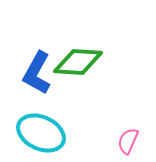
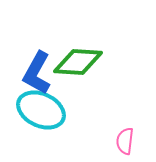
cyan ellipse: moved 23 px up
pink semicircle: moved 3 px left; rotated 16 degrees counterclockwise
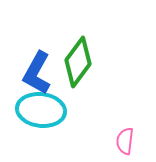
green diamond: rotated 57 degrees counterclockwise
cyan ellipse: rotated 18 degrees counterclockwise
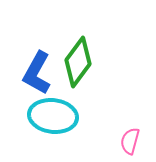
cyan ellipse: moved 12 px right, 6 px down
pink semicircle: moved 5 px right; rotated 8 degrees clockwise
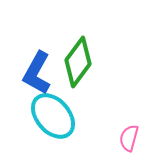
cyan ellipse: rotated 42 degrees clockwise
pink semicircle: moved 1 px left, 3 px up
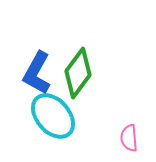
green diamond: moved 11 px down
pink semicircle: rotated 20 degrees counterclockwise
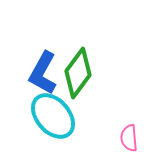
blue L-shape: moved 6 px right
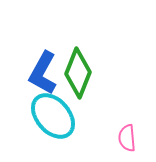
green diamond: rotated 15 degrees counterclockwise
pink semicircle: moved 2 px left
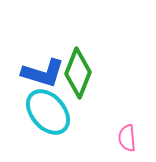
blue L-shape: rotated 102 degrees counterclockwise
cyan ellipse: moved 5 px left, 4 px up
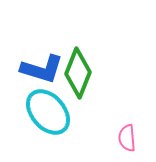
blue L-shape: moved 1 px left, 4 px up
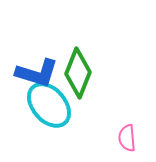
blue L-shape: moved 5 px left, 4 px down
cyan ellipse: moved 1 px right, 7 px up
